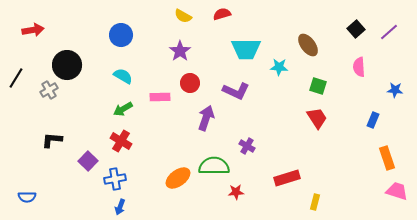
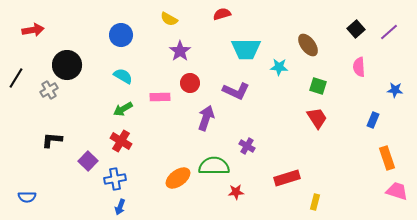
yellow semicircle: moved 14 px left, 3 px down
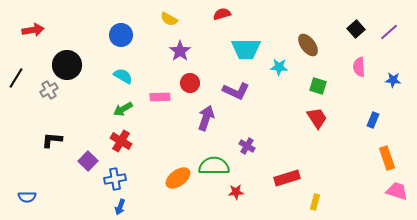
blue star: moved 2 px left, 10 px up
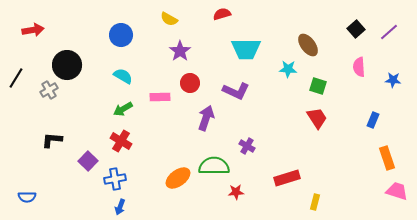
cyan star: moved 9 px right, 2 px down
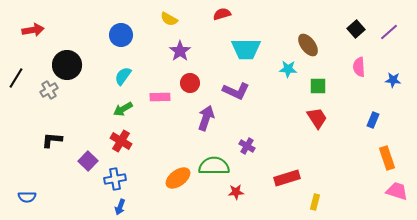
cyan semicircle: rotated 84 degrees counterclockwise
green square: rotated 18 degrees counterclockwise
